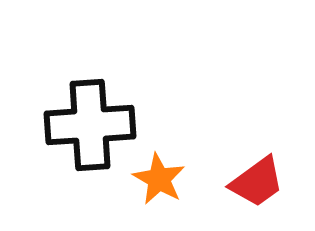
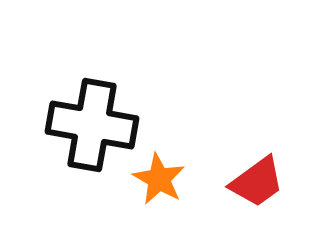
black cross: moved 2 px right; rotated 14 degrees clockwise
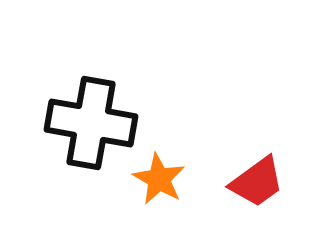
black cross: moved 1 px left, 2 px up
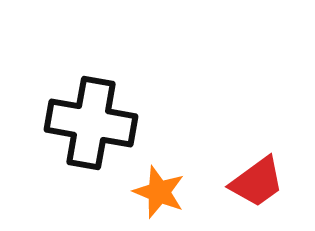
orange star: moved 13 px down; rotated 8 degrees counterclockwise
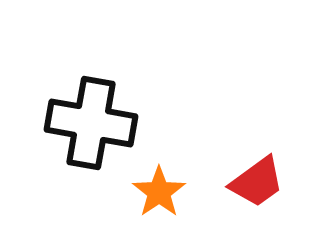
orange star: rotated 16 degrees clockwise
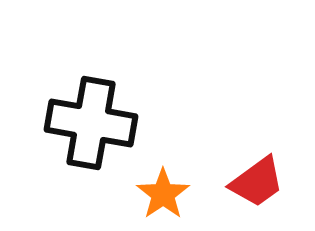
orange star: moved 4 px right, 2 px down
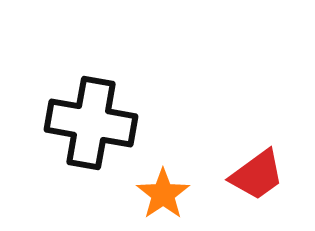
red trapezoid: moved 7 px up
